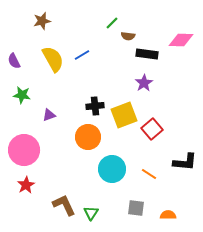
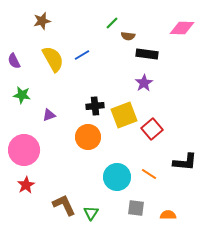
pink diamond: moved 1 px right, 12 px up
cyan circle: moved 5 px right, 8 px down
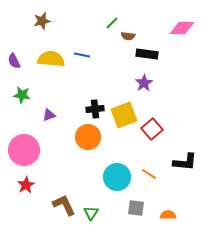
blue line: rotated 42 degrees clockwise
yellow semicircle: moved 2 px left; rotated 56 degrees counterclockwise
black cross: moved 3 px down
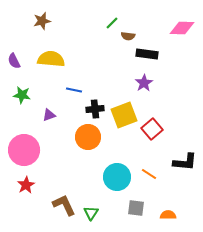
blue line: moved 8 px left, 35 px down
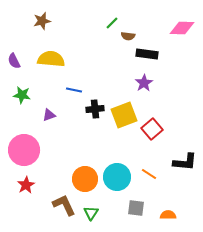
orange circle: moved 3 px left, 42 px down
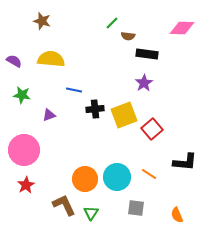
brown star: rotated 30 degrees clockwise
purple semicircle: rotated 147 degrees clockwise
orange semicircle: moved 9 px right; rotated 112 degrees counterclockwise
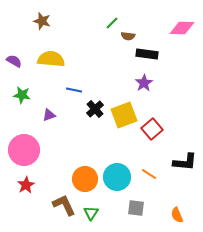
black cross: rotated 36 degrees counterclockwise
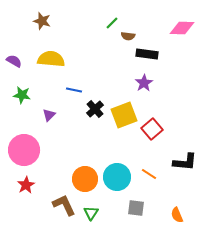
purple triangle: rotated 24 degrees counterclockwise
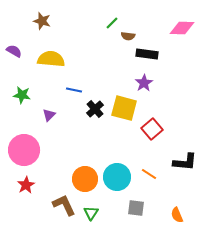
purple semicircle: moved 10 px up
yellow square: moved 7 px up; rotated 36 degrees clockwise
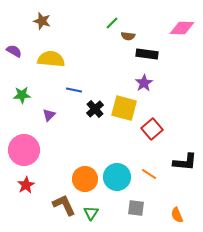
green star: rotated 12 degrees counterclockwise
